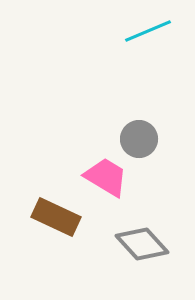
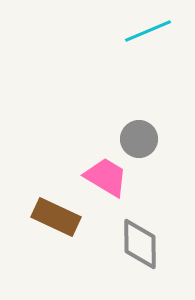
gray diamond: moved 2 px left; rotated 42 degrees clockwise
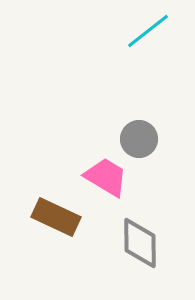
cyan line: rotated 15 degrees counterclockwise
gray diamond: moved 1 px up
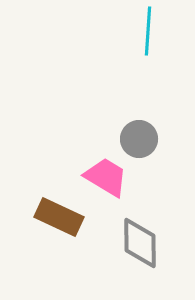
cyan line: rotated 48 degrees counterclockwise
brown rectangle: moved 3 px right
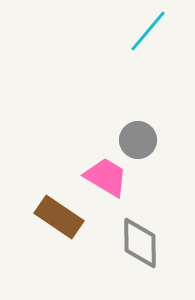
cyan line: rotated 36 degrees clockwise
gray circle: moved 1 px left, 1 px down
brown rectangle: rotated 9 degrees clockwise
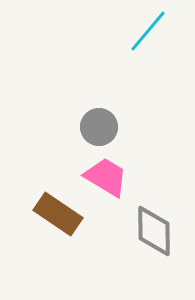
gray circle: moved 39 px left, 13 px up
brown rectangle: moved 1 px left, 3 px up
gray diamond: moved 14 px right, 12 px up
